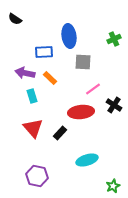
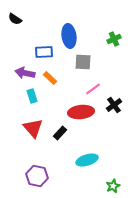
black cross: rotated 21 degrees clockwise
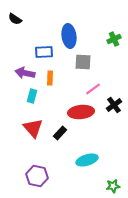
orange rectangle: rotated 48 degrees clockwise
cyan rectangle: rotated 32 degrees clockwise
green star: rotated 16 degrees clockwise
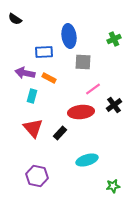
orange rectangle: moved 1 px left; rotated 64 degrees counterclockwise
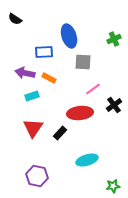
blue ellipse: rotated 10 degrees counterclockwise
cyan rectangle: rotated 56 degrees clockwise
red ellipse: moved 1 px left, 1 px down
red triangle: rotated 15 degrees clockwise
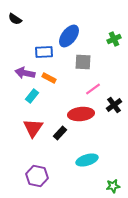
blue ellipse: rotated 55 degrees clockwise
cyan rectangle: rotated 32 degrees counterclockwise
red ellipse: moved 1 px right, 1 px down
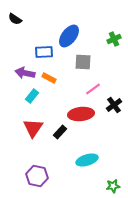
black rectangle: moved 1 px up
